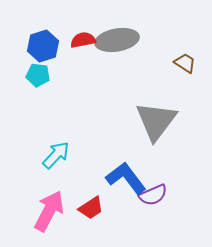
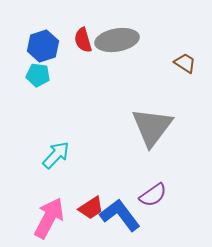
red semicircle: rotated 95 degrees counterclockwise
gray triangle: moved 4 px left, 6 px down
blue L-shape: moved 6 px left, 37 px down
purple semicircle: rotated 12 degrees counterclockwise
pink arrow: moved 7 px down
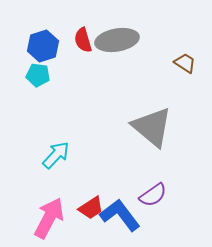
gray triangle: rotated 27 degrees counterclockwise
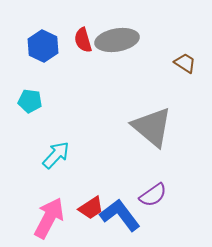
blue hexagon: rotated 16 degrees counterclockwise
cyan pentagon: moved 8 px left, 26 px down
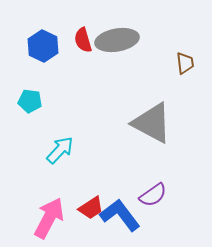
brown trapezoid: rotated 50 degrees clockwise
gray triangle: moved 4 px up; rotated 12 degrees counterclockwise
cyan arrow: moved 4 px right, 5 px up
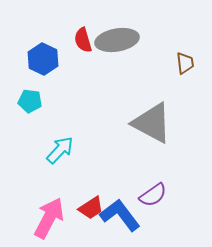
blue hexagon: moved 13 px down
